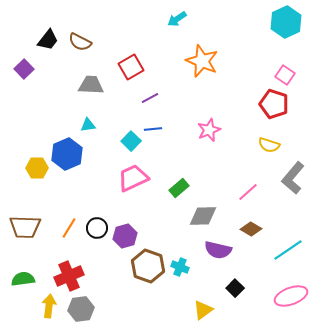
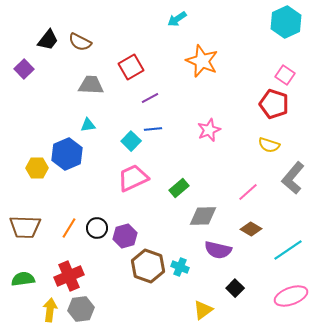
yellow arrow: moved 1 px right, 4 px down
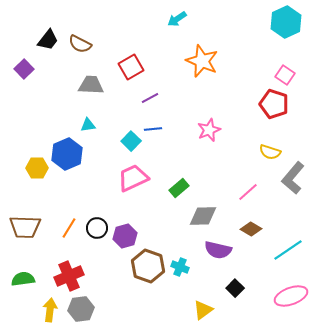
brown semicircle: moved 2 px down
yellow semicircle: moved 1 px right, 7 px down
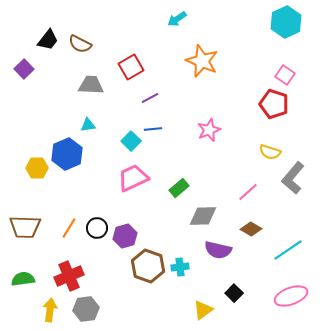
cyan cross: rotated 30 degrees counterclockwise
black square: moved 1 px left, 5 px down
gray hexagon: moved 5 px right
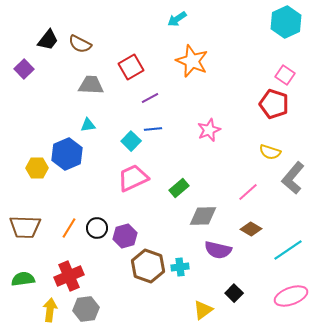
orange star: moved 10 px left
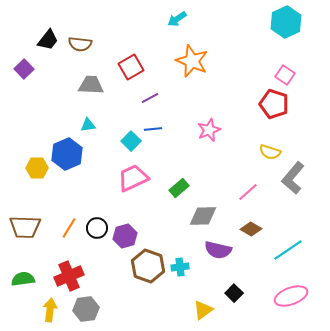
brown semicircle: rotated 20 degrees counterclockwise
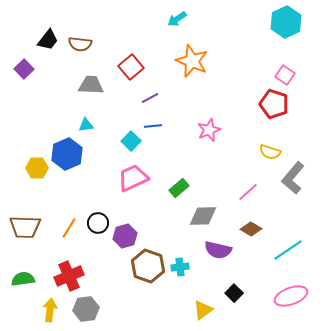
red square: rotated 10 degrees counterclockwise
cyan triangle: moved 2 px left
blue line: moved 3 px up
black circle: moved 1 px right, 5 px up
